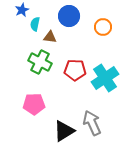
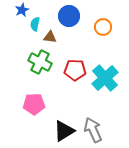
cyan cross: rotated 8 degrees counterclockwise
gray arrow: moved 1 px right, 7 px down
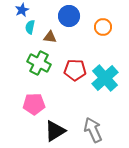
cyan semicircle: moved 5 px left, 3 px down
green cross: moved 1 px left, 1 px down
black triangle: moved 9 px left
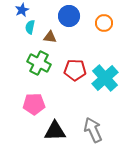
orange circle: moved 1 px right, 4 px up
black triangle: rotated 30 degrees clockwise
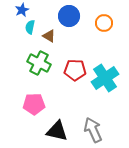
brown triangle: moved 1 px left, 1 px up; rotated 24 degrees clockwise
cyan cross: rotated 8 degrees clockwise
black triangle: moved 2 px right; rotated 15 degrees clockwise
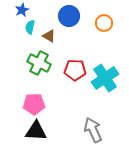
black triangle: moved 21 px left; rotated 10 degrees counterclockwise
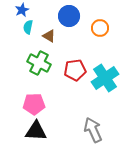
orange circle: moved 4 px left, 5 px down
cyan semicircle: moved 2 px left
red pentagon: rotated 10 degrees counterclockwise
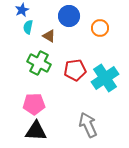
gray arrow: moved 5 px left, 5 px up
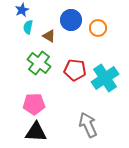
blue circle: moved 2 px right, 4 px down
orange circle: moved 2 px left
green cross: rotated 10 degrees clockwise
red pentagon: rotated 15 degrees clockwise
black triangle: moved 1 px down
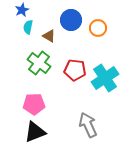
black triangle: moved 1 px left; rotated 25 degrees counterclockwise
